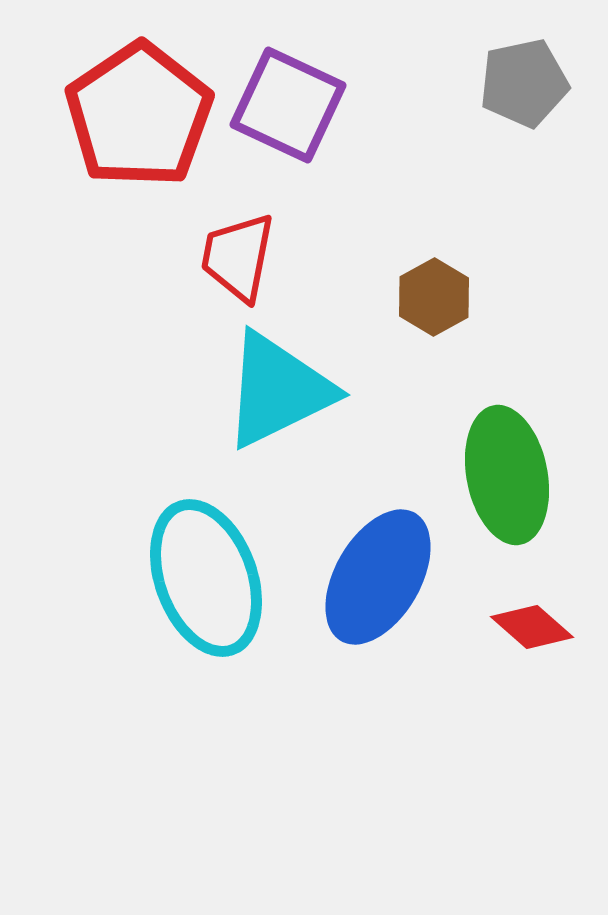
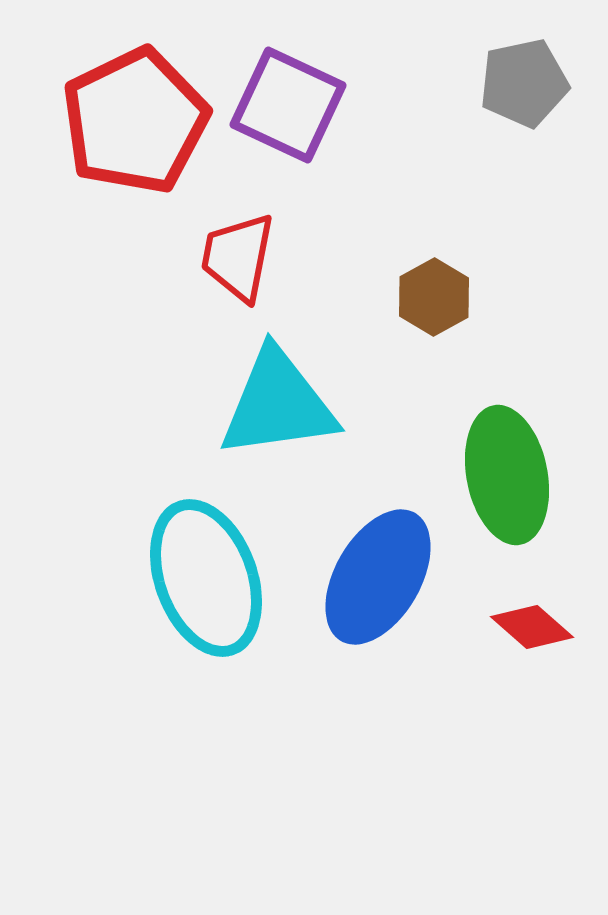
red pentagon: moved 4 px left, 6 px down; rotated 8 degrees clockwise
cyan triangle: moved 14 px down; rotated 18 degrees clockwise
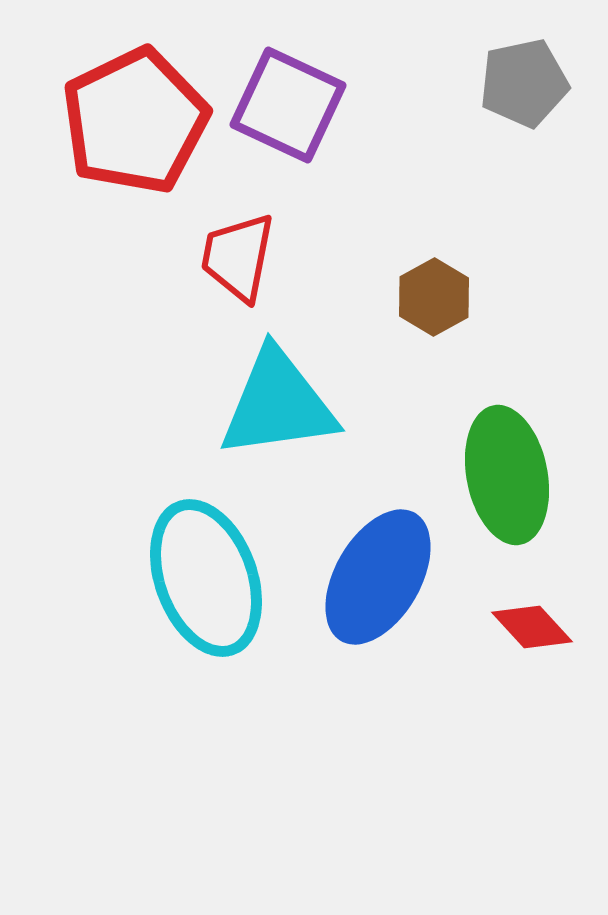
red diamond: rotated 6 degrees clockwise
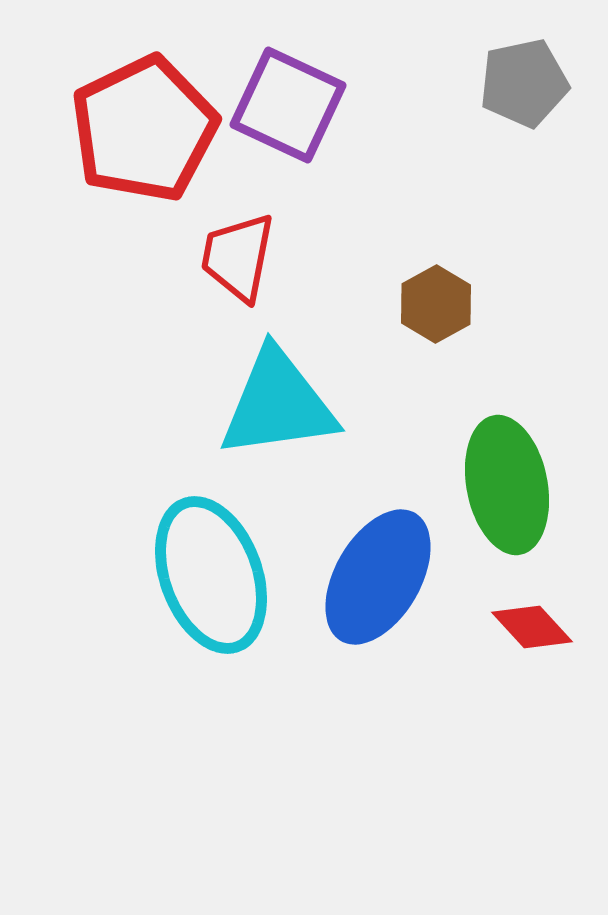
red pentagon: moved 9 px right, 8 px down
brown hexagon: moved 2 px right, 7 px down
green ellipse: moved 10 px down
cyan ellipse: moved 5 px right, 3 px up
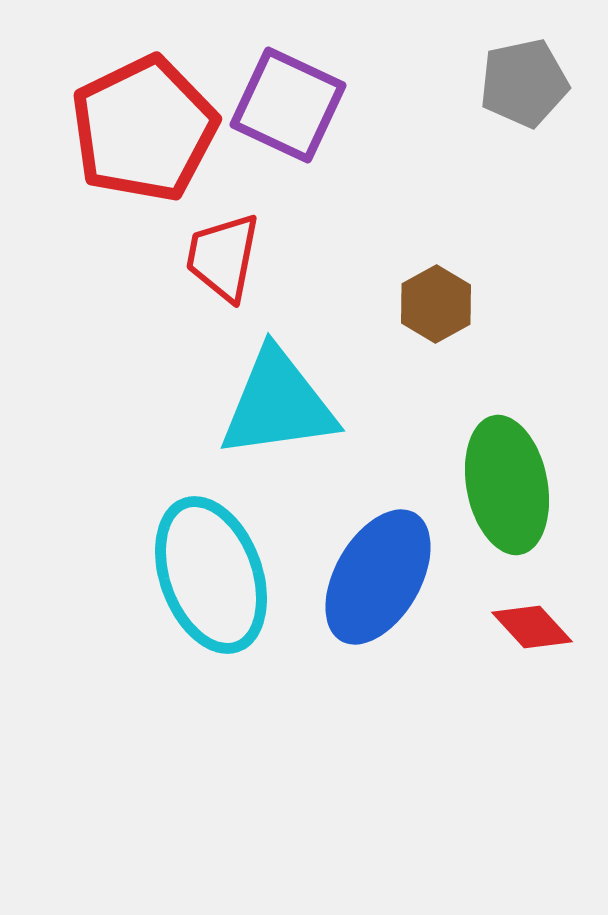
red trapezoid: moved 15 px left
